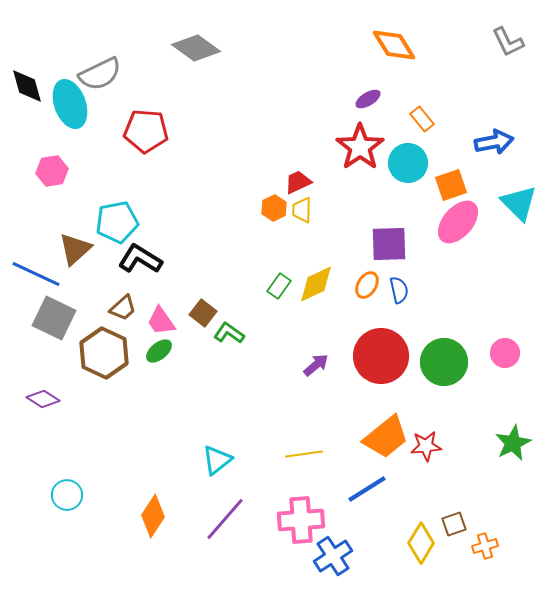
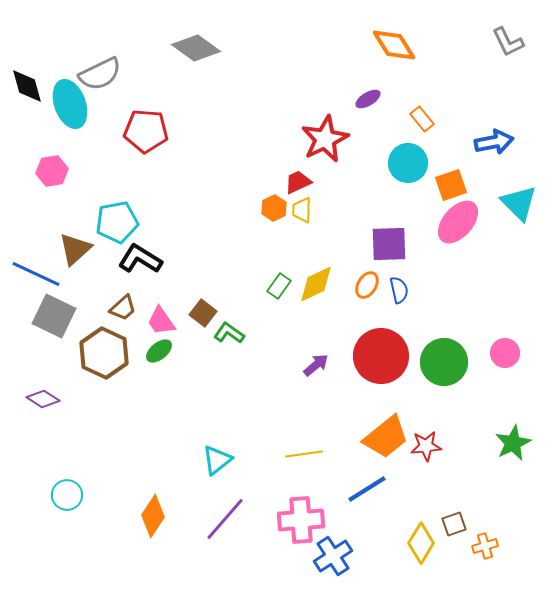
red star at (360, 147): moved 35 px left, 8 px up; rotated 9 degrees clockwise
gray square at (54, 318): moved 2 px up
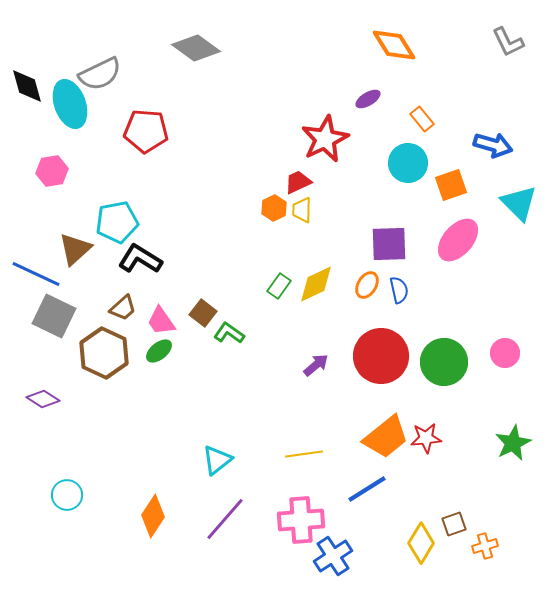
blue arrow at (494, 142): moved 1 px left, 3 px down; rotated 27 degrees clockwise
pink ellipse at (458, 222): moved 18 px down
red star at (426, 446): moved 8 px up
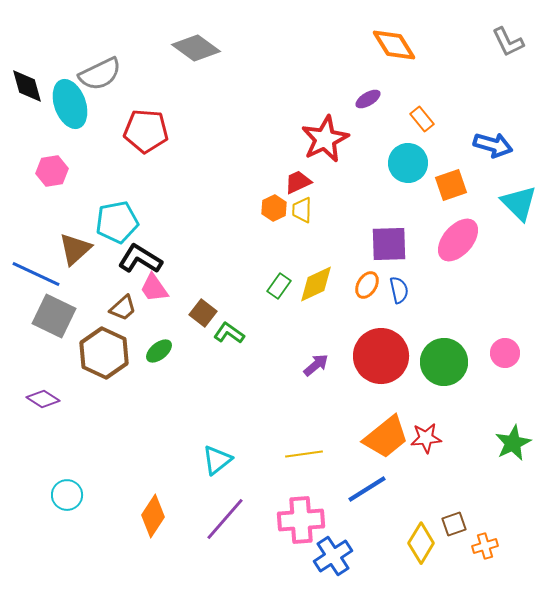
pink trapezoid at (161, 321): moved 7 px left, 33 px up
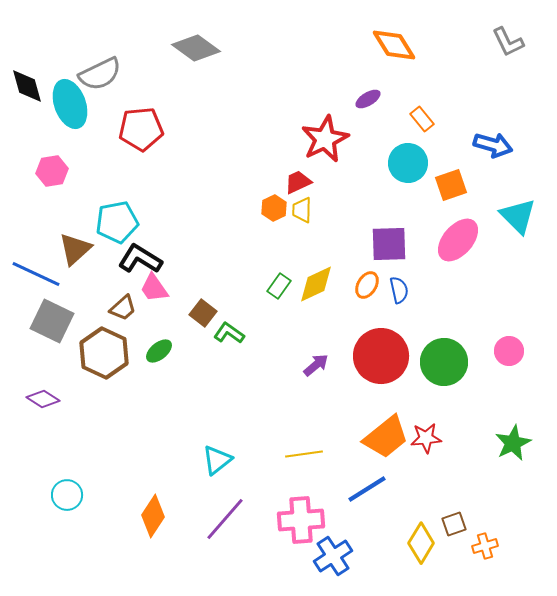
red pentagon at (146, 131): moved 5 px left, 2 px up; rotated 9 degrees counterclockwise
cyan triangle at (519, 203): moved 1 px left, 13 px down
gray square at (54, 316): moved 2 px left, 5 px down
pink circle at (505, 353): moved 4 px right, 2 px up
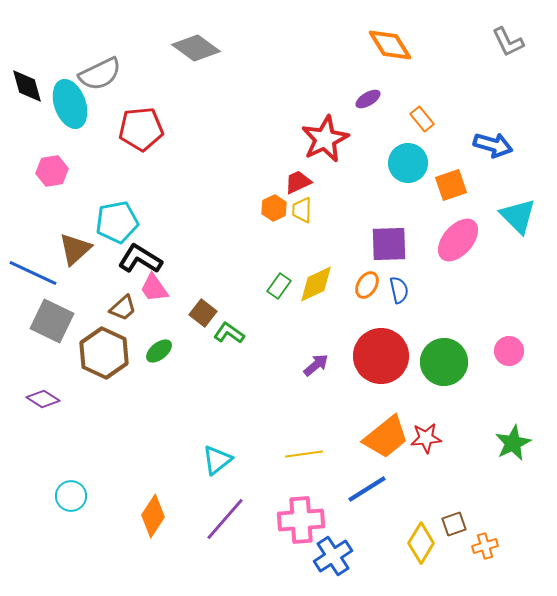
orange diamond at (394, 45): moved 4 px left
blue line at (36, 274): moved 3 px left, 1 px up
cyan circle at (67, 495): moved 4 px right, 1 px down
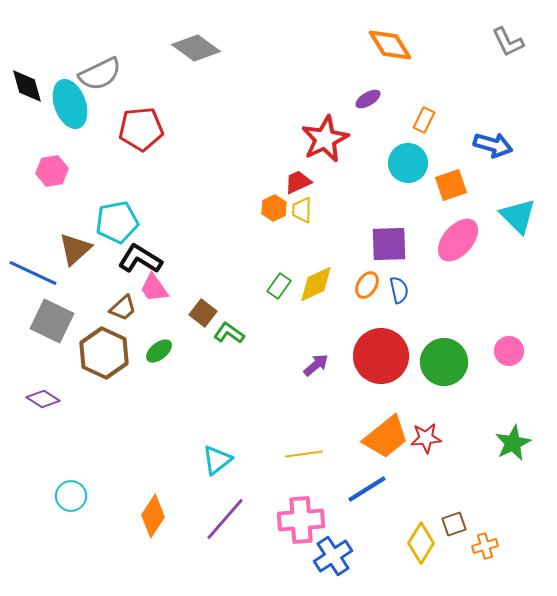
orange rectangle at (422, 119): moved 2 px right, 1 px down; rotated 65 degrees clockwise
